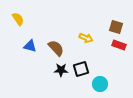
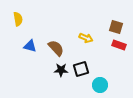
yellow semicircle: rotated 24 degrees clockwise
cyan circle: moved 1 px down
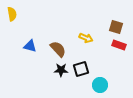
yellow semicircle: moved 6 px left, 5 px up
brown semicircle: moved 2 px right, 1 px down
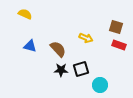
yellow semicircle: moved 13 px right; rotated 56 degrees counterclockwise
